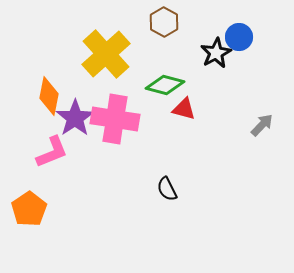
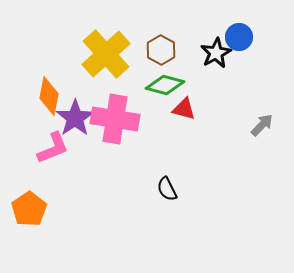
brown hexagon: moved 3 px left, 28 px down
pink L-shape: moved 1 px right, 4 px up
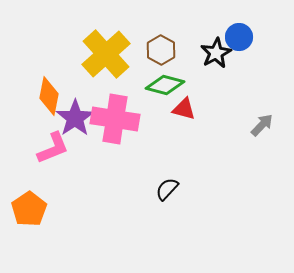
black semicircle: rotated 70 degrees clockwise
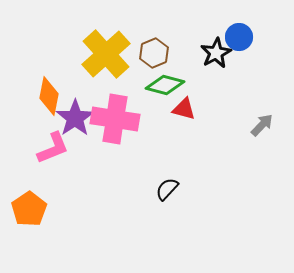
brown hexagon: moved 7 px left, 3 px down; rotated 8 degrees clockwise
